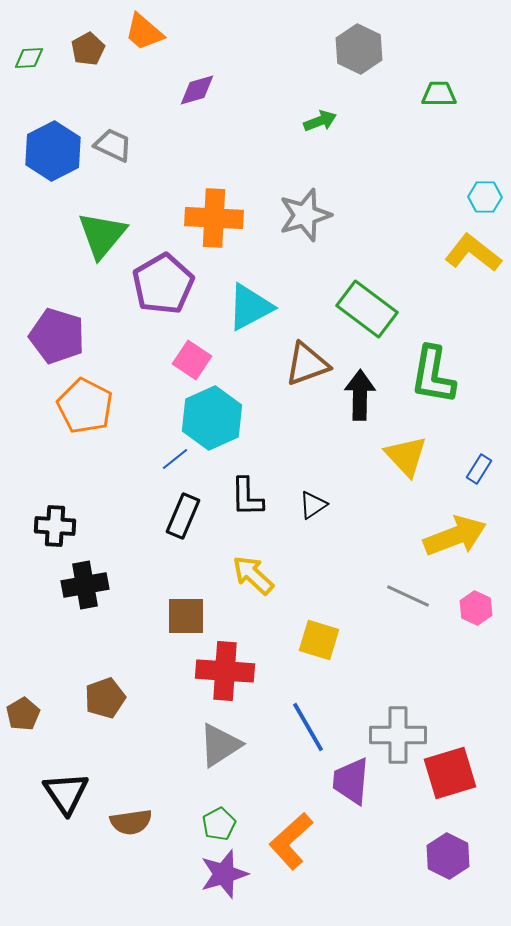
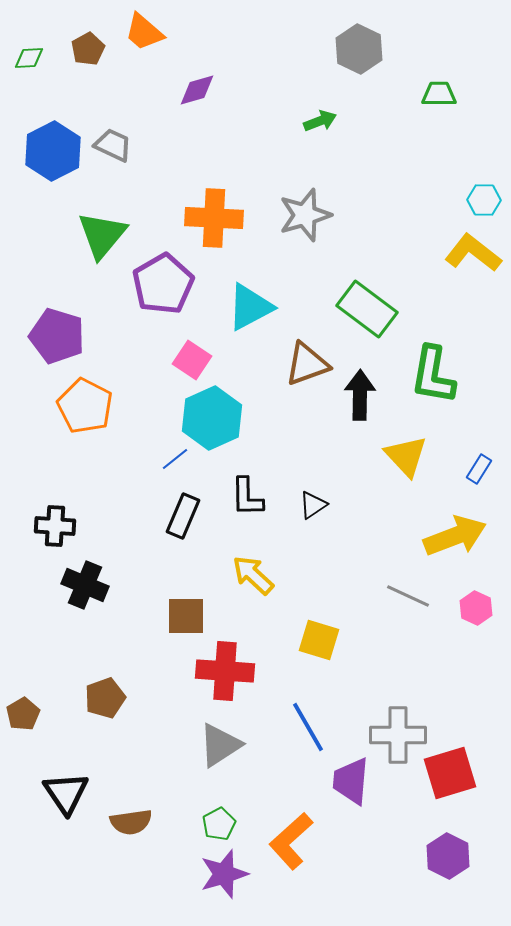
cyan hexagon at (485, 197): moved 1 px left, 3 px down
black cross at (85, 585): rotated 33 degrees clockwise
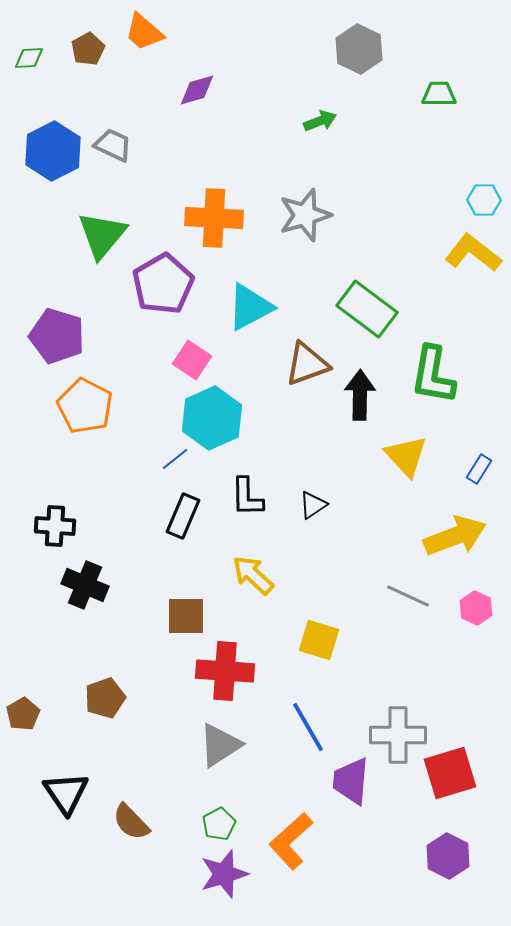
brown semicircle at (131, 822): rotated 54 degrees clockwise
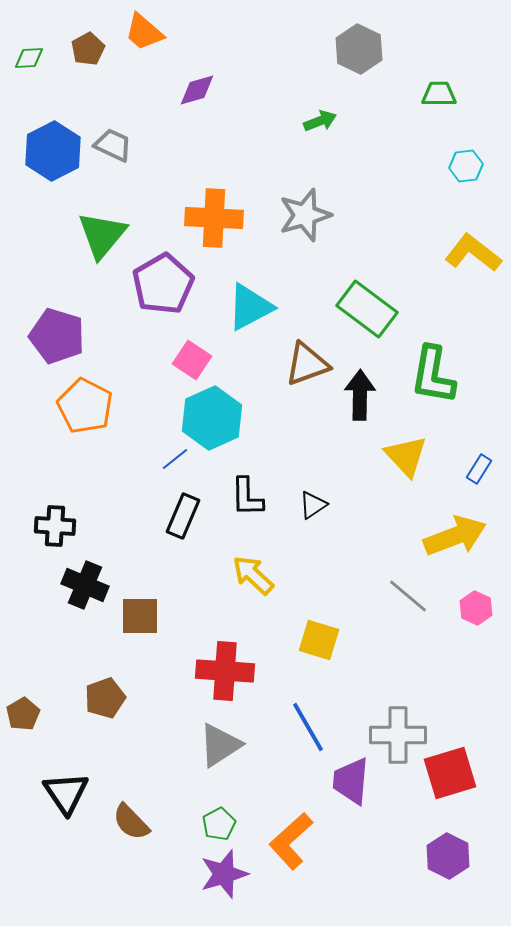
cyan hexagon at (484, 200): moved 18 px left, 34 px up; rotated 8 degrees counterclockwise
gray line at (408, 596): rotated 15 degrees clockwise
brown square at (186, 616): moved 46 px left
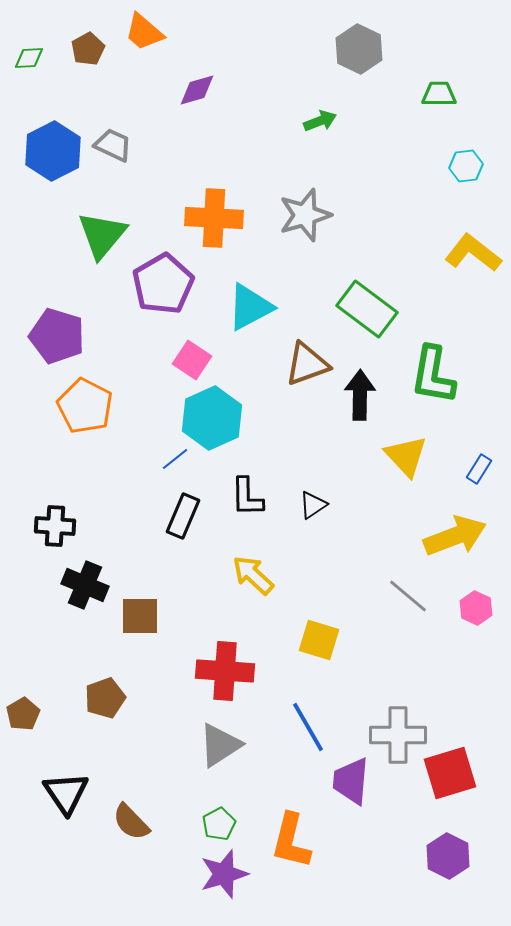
orange L-shape at (291, 841): rotated 34 degrees counterclockwise
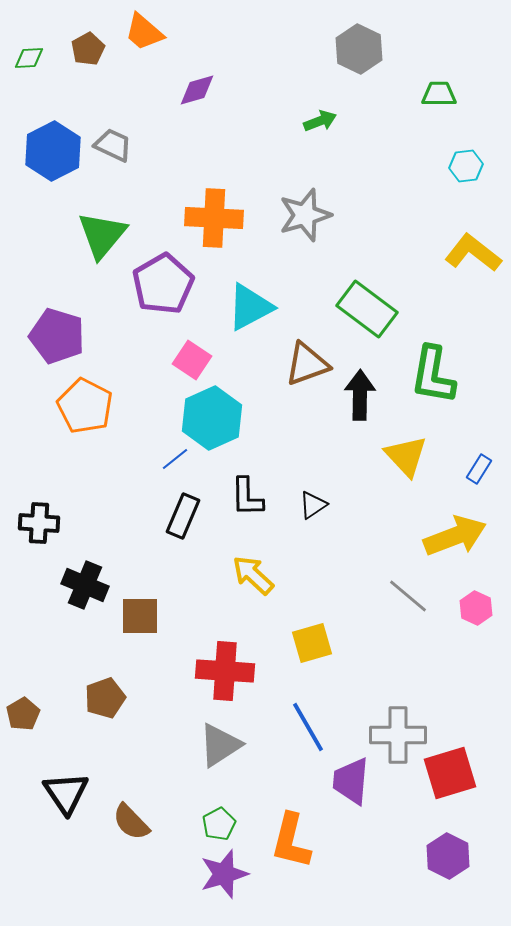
black cross at (55, 526): moved 16 px left, 3 px up
yellow square at (319, 640): moved 7 px left, 3 px down; rotated 33 degrees counterclockwise
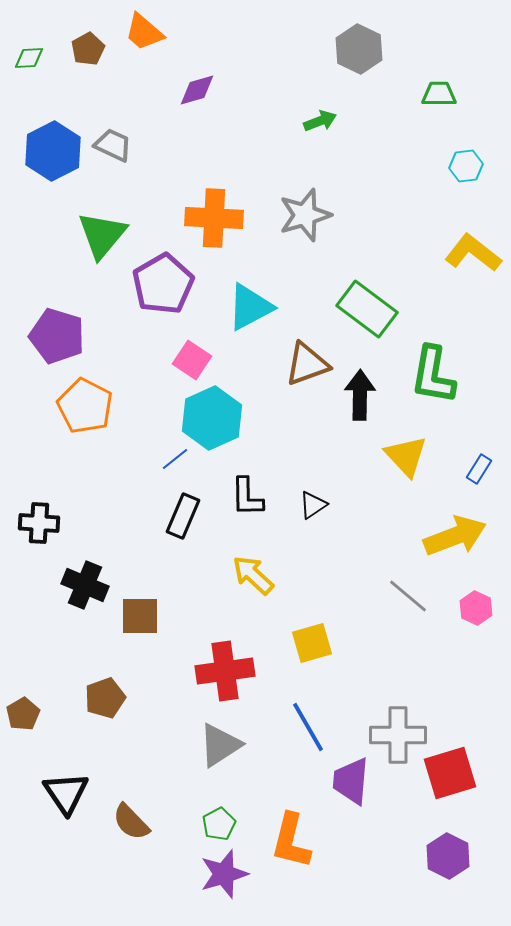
red cross at (225, 671): rotated 12 degrees counterclockwise
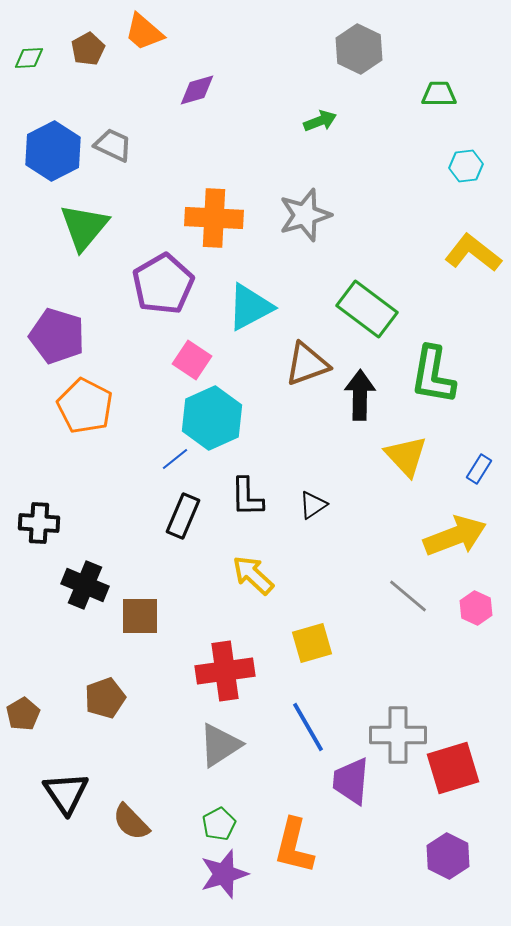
green triangle at (102, 235): moved 18 px left, 8 px up
red square at (450, 773): moved 3 px right, 5 px up
orange L-shape at (291, 841): moved 3 px right, 5 px down
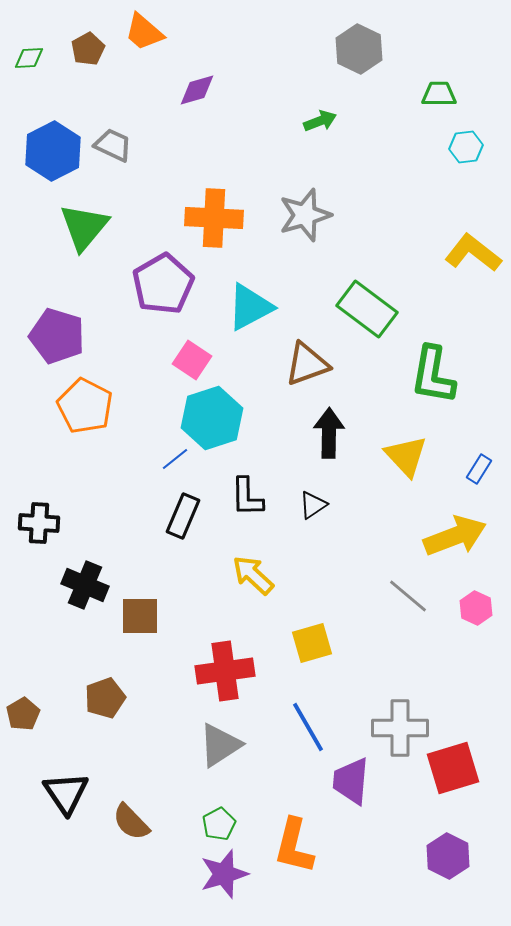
cyan hexagon at (466, 166): moved 19 px up
black arrow at (360, 395): moved 31 px left, 38 px down
cyan hexagon at (212, 418): rotated 6 degrees clockwise
gray cross at (398, 735): moved 2 px right, 7 px up
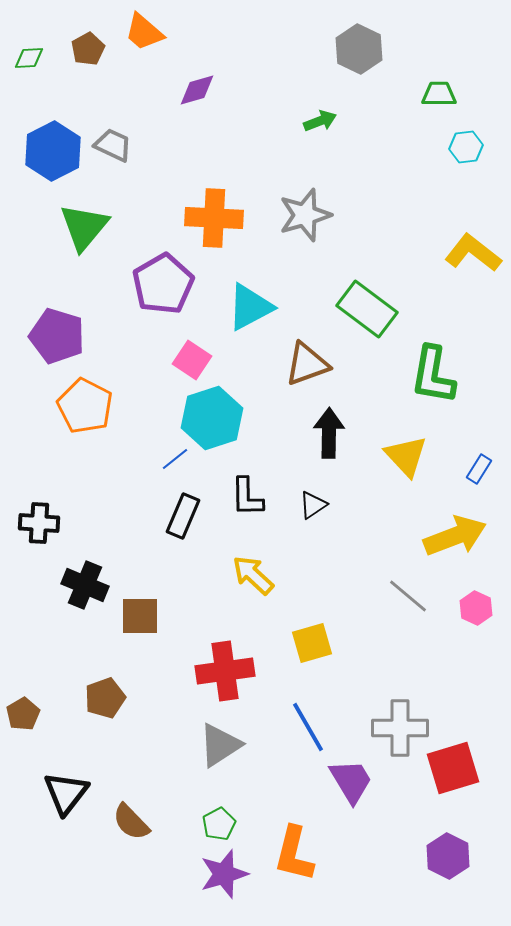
purple trapezoid at (351, 781): rotated 144 degrees clockwise
black triangle at (66, 793): rotated 12 degrees clockwise
orange L-shape at (294, 846): moved 8 px down
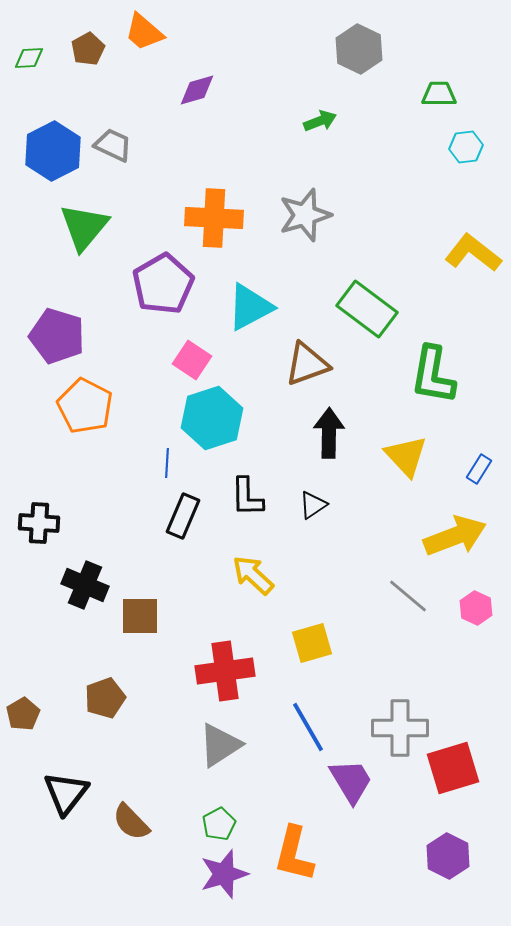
blue line at (175, 459): moved 8 px left, 4 px down; rotated 48 degrees counterclockwise
